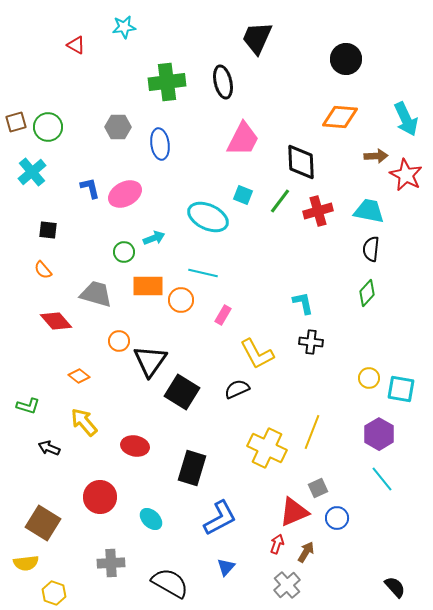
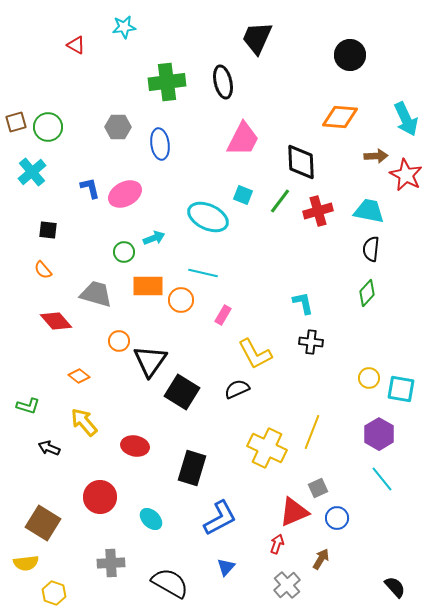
black circle at (346, 59): moved 4 px right, 4 px up
yellow L-shape at (257, 354): moved 2 px left
brown arrow at (306, 552): moved 15 px right, 7 px down
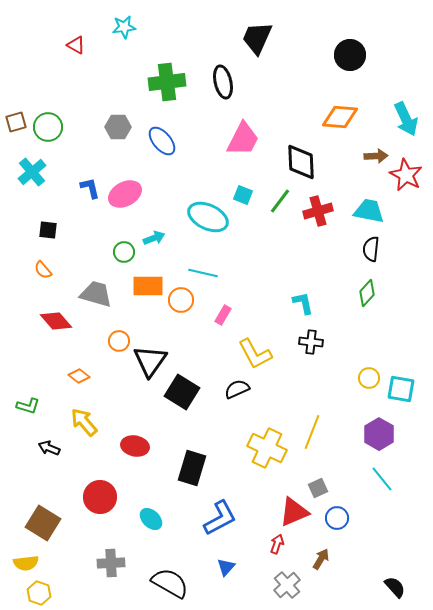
blue ellipse at (160, 144): moved 2 px right, 3 px up; rotated 32 degrees counterclockwise
yellow hexagon at (54, 593): moved 15 px left
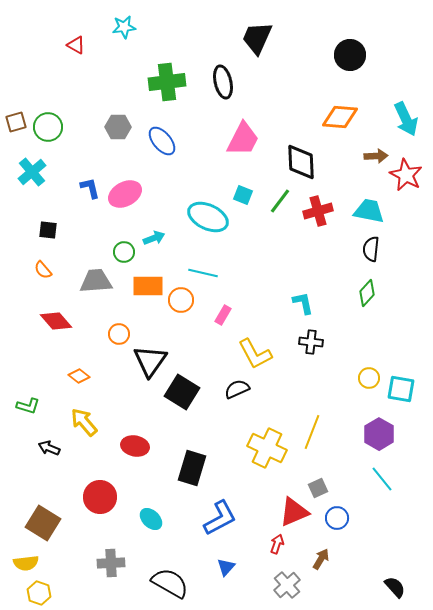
gray trapezoid at (96, 294): moved 13 px up; rotated 20 degrees counterclockwise
orange circle at (119, 341): moved 7 px up
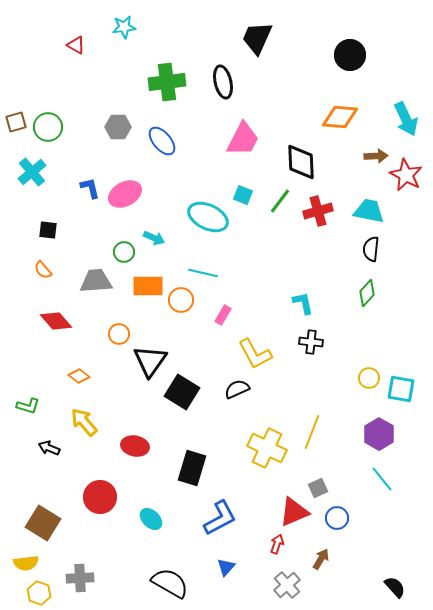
cyan arrow at (154, 238): rotated 45 degrees clockwise
gray cross at (111, 563): moved 31 px left, 15 px down
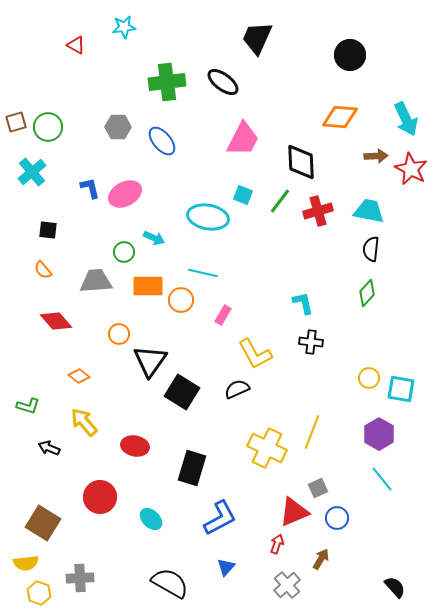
black ellipse at (223, 82): rotated 40 degrees counterclockwise
red star at (406, 175): moved 5 px right, 6 px up
cyan ellipse at (208, 217): rotated 15 degrees counterclockwise
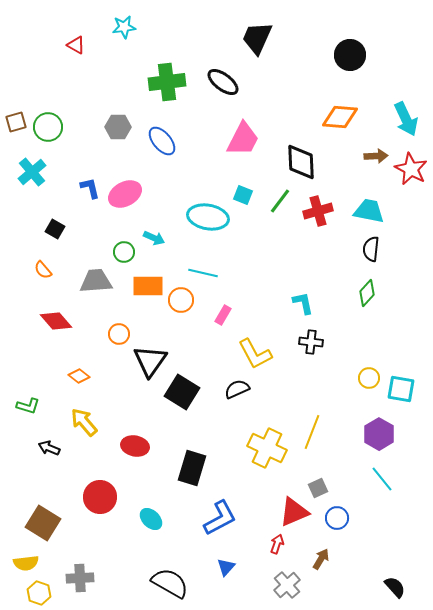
black square at (48, 230): moved 7 px right, 1 px up; rotated 24 degrees clockwise
